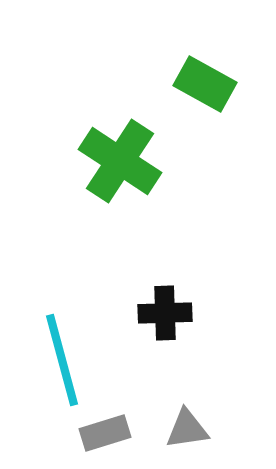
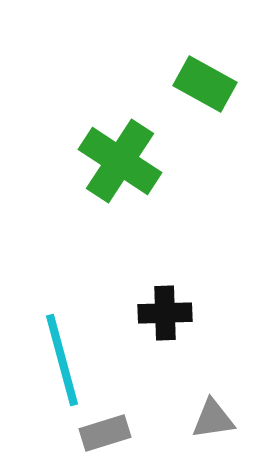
gray triangle: moved 26 px right, 10 px up
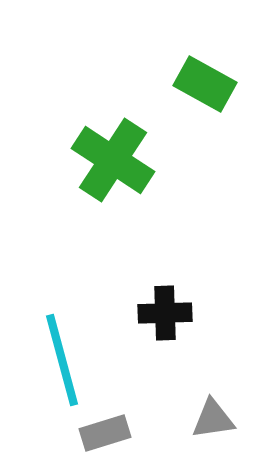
green cross: moved 7 px left, 1 px up
